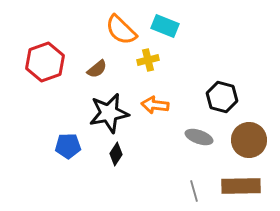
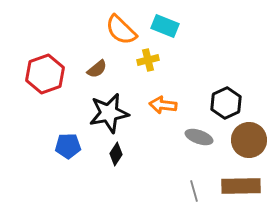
red hexagon: moved 12 px down
black hexagon: moved 4 px right, 6 px down; rotated 20 degrees clockwise
orange arrow: moved 8 px right
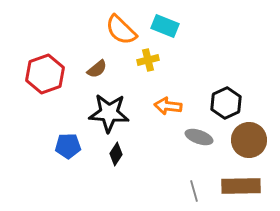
orange arrow: moved 5 px right, 1 px down
black star: rotated 15 degrees clockwise
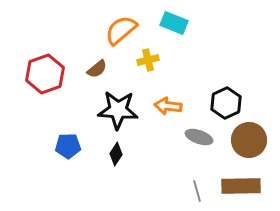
cyan rectangle: moved 9 px right, 3 px up
orange semicircle: rotated 96 degrees clockwise
black star: moved 9 px right, 3 px up
gray line: moved 3 px right
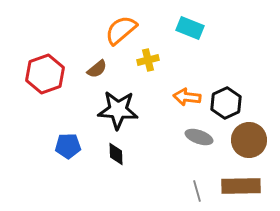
cyan rectangle: moved 16 px right, 5 px down
orange arrow: moved 19 px right, 9 px up
black diamond: rotated 35 degrees counterclockwise
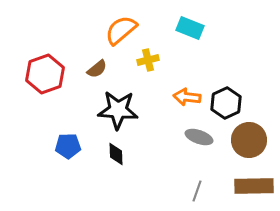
brown rectangle: moved 13 px right
gray line: rotated 35 degrees clockwise
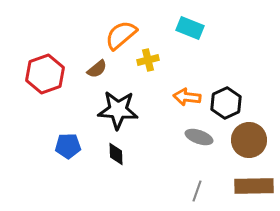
orange semicircle: moved 5 px down
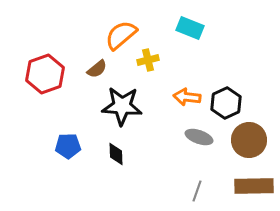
black star: moved 4 px right, 4 px up
